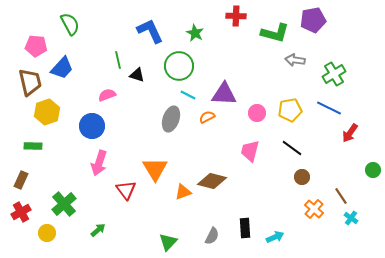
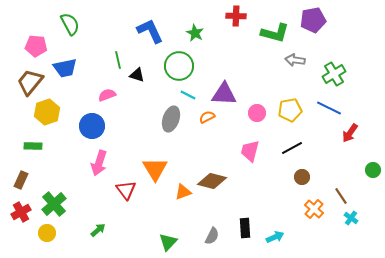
blue trapezoid at (62, 68): moved 3 px right; rotated 35 degrees clockwise
brown trapezoid at (30, 82): rotated 128 degrees counterclockwise
black line at (292, 148): rotated 65 degrees counterclockwise
green cross at (64, 204): moved 10 px left
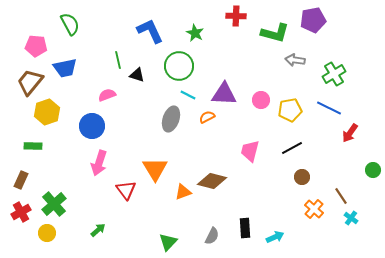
pink circle at (257, 113): moved 4 px right, 13 px up
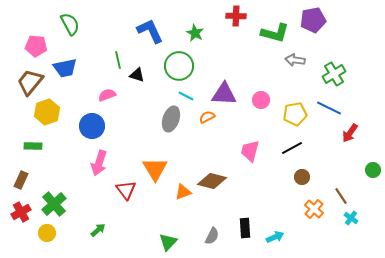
cyan line at (188, 95): moved 2 px left, 1 px down
yellow pentagon at (290, 110): moved 5 px right, 4 px down
